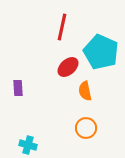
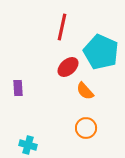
orange semicircle: rotated 30 degrees counterclockwise
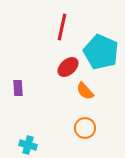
orange circle: moved 1 px left
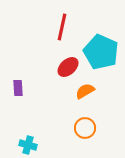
orange semicircle: rotated 102 degrees clockwise
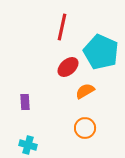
purple rectangle: moved 7 px right, 14 px down
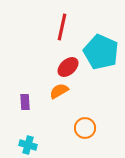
orange semicircle: moved 26 px left
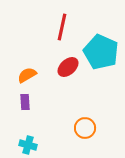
orange semicircle: moved 32 px left, 16 px up
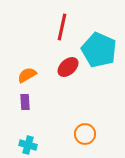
cyan pentagon: moved 2 px left, 2 px up
orange circle: moved 6 px down
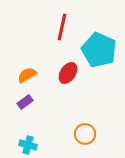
red ellipse: moved 6 px down; rotated 15 degrees counterclockwise
purple rectangle: rotated 56 degrees clockwise
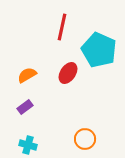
purple rectangle: moved 5 px down
orange circle: moved 5 px down
